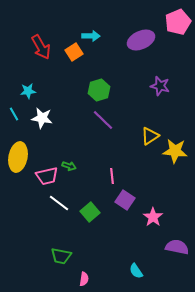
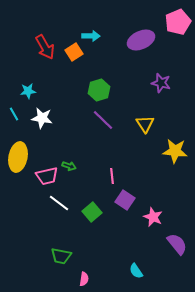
red arrow: moved 4 px right
purple star: moved 1 px right, 3 px up
yellow triangle: moved 5 px left, 12 px up; rotated 30 degrees counterclockwise
green square: moved 2 px right
pink star: rotated 12 degrees counterclockwise
purple semicircle: moved 3 px up; rotated 40 degrees clockwise
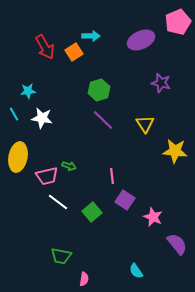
white line: moved 1 px left, 1 px up
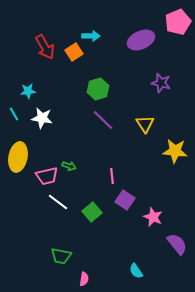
green hexagon: moved 1 px left, 1 px up
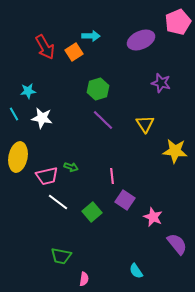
green arrow: moved 2 px right, 1 px down
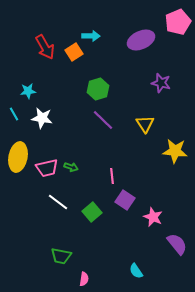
pink trapezoid: moved 8 px up
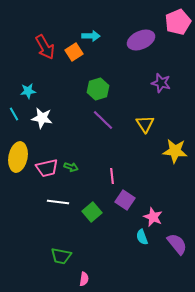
white line: rotated 30 degrees counterclockwise
cyan semicircle: moved 6 px right, 34 px up; rotated 14 degrees clockwise
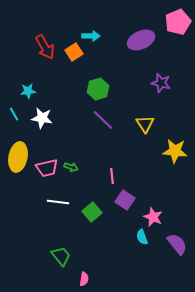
green trapezoid: rotated 140 degrees counterclockwise
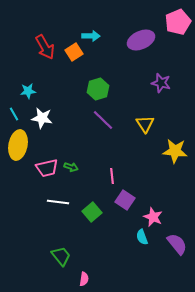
yellow ellipse: moved 12 px up
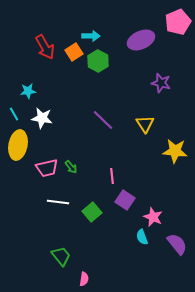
green hexagon: moved 28 px up; rotated 15 degrees counterclockwise
green arrow: rotated 32 degrees clockwise
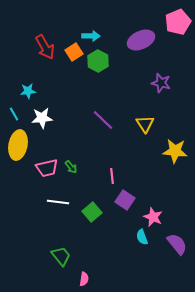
white star: rotated 15 degrees counterclockwise
